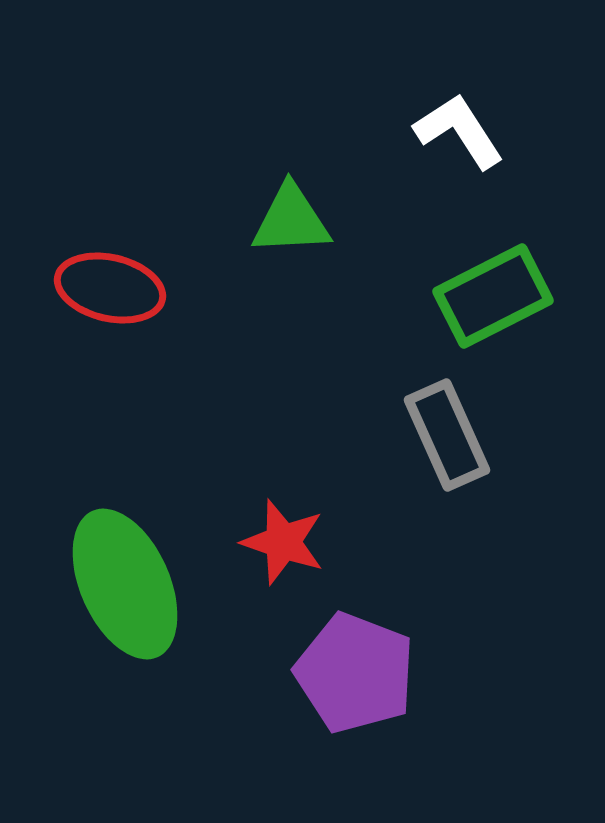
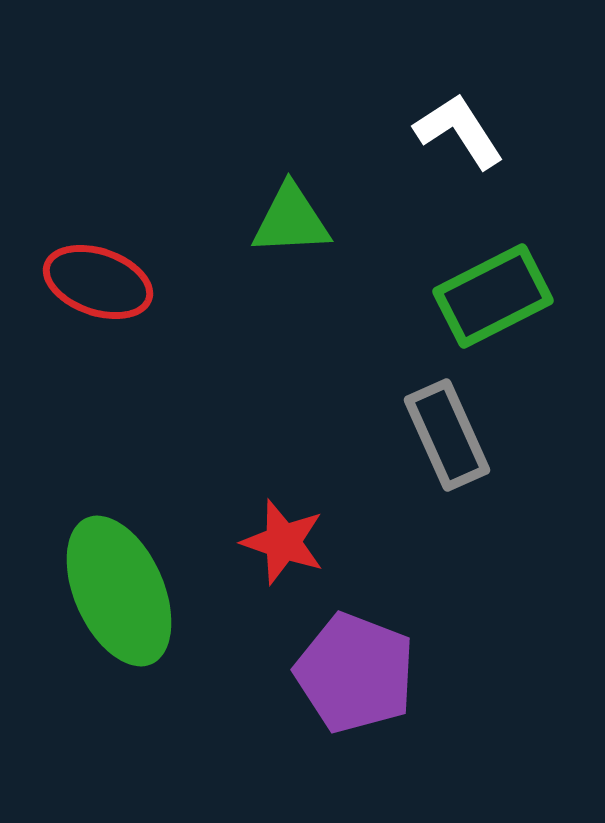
red ellipse: moved 12 px left, 6 px up; rotated 6 degrees clockwise
green ellipse: moved 6 px left, 7 px down
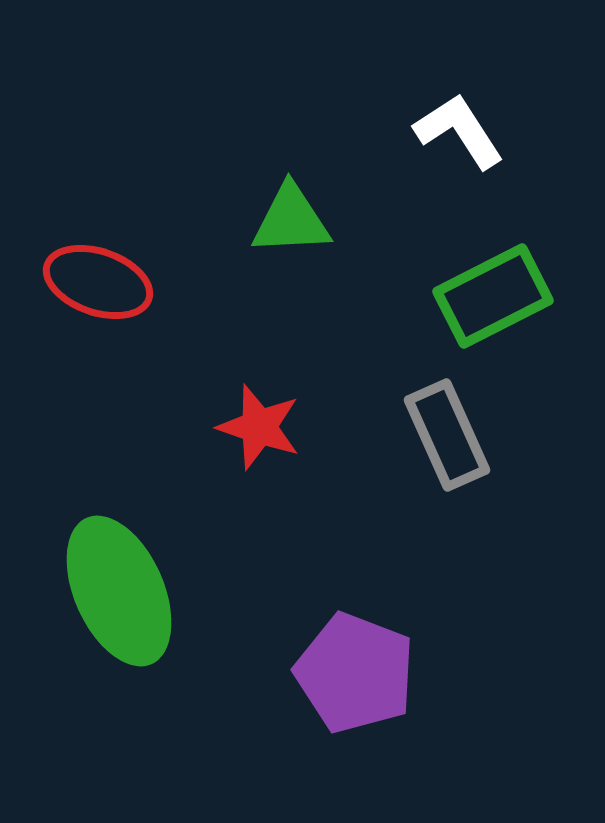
red star: moved 24 px left, 115 px up
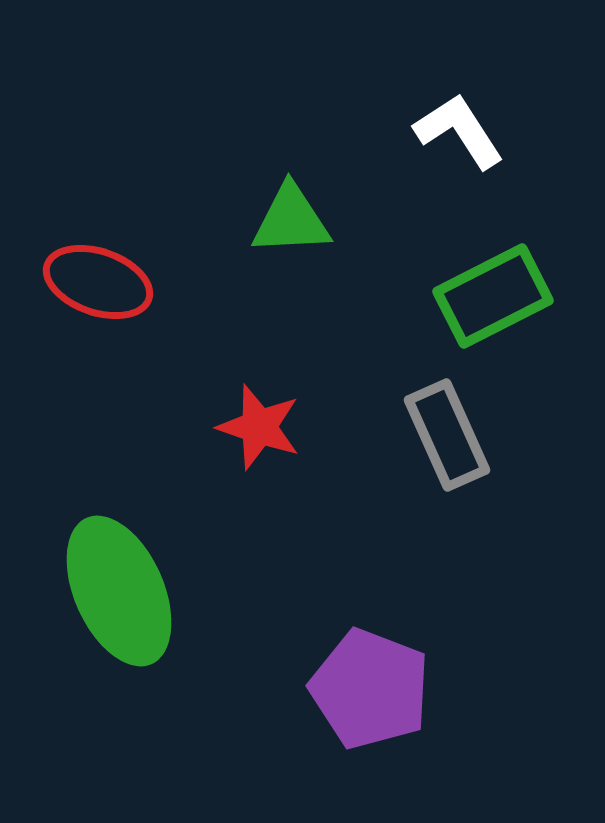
purple pentagon: moved 15 px right, 16 px down
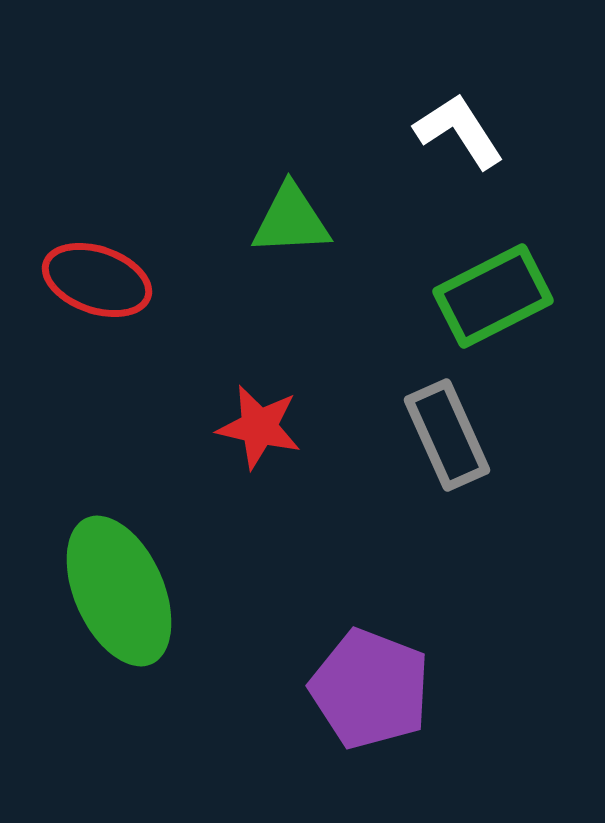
red ellipse: moved 1 px left, 2 px up
red star: rotated 6 degrees counterclockwise
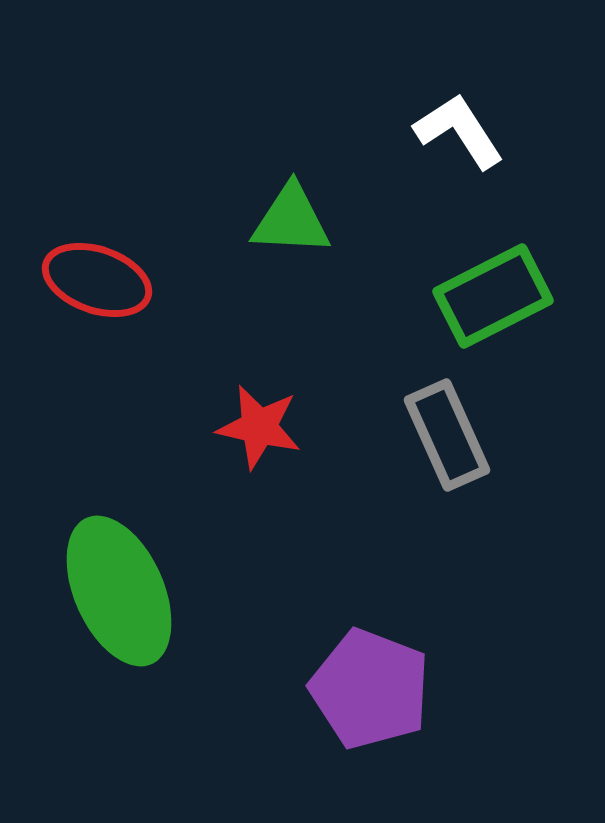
green triangle: rotated 6 degrees clockwise
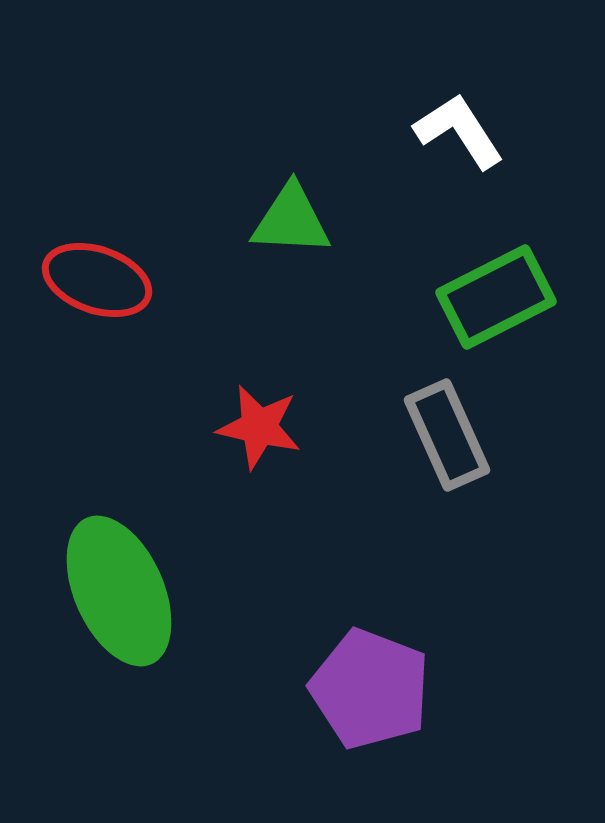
green rectangle: moved 3 px right, 1 px down
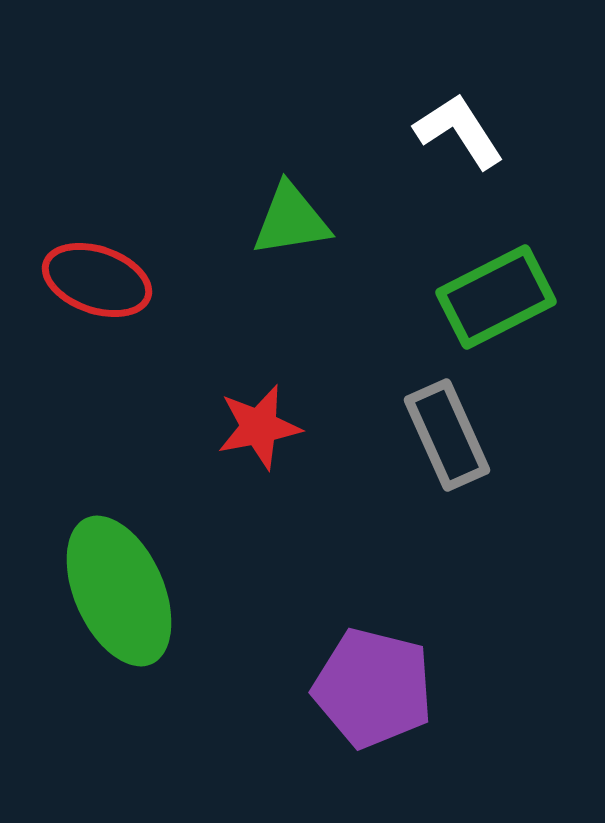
green triangle: rotated 12 degrees counterclockwise
red star: rotated 24 degrees counterclockwise
purple pentagon: moved 3 px right, 1 px up; rotated 7 degrees counterclockwise
